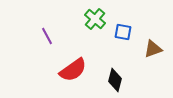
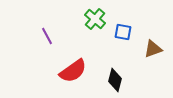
red semicircle: moved 1 px down
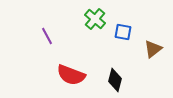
brown triangle: rotated 18 degrees counterclockwise
red semicircle: moved 2 px left, 4 px down; rotated 56 degrees clockwise
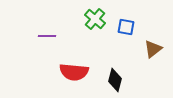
blue square: moved 3 px right, 5 px up
purple line: rotated 60 degrees counterclockwise
red semicircle: moved 3 px right, 3 px up; rotated 16 degrees counterclockwise
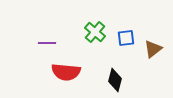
green cross: moved 13 px down
blue square: moved 11 px down; rotated 18 degrees counterclockwise
purple line: moved 7 px down
red semicircle: moved 8 px left
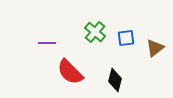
brown triangle: moved 2 px right, 1 px up
red semicircle: moved 4 px right; rotated 40 degrees clockwise
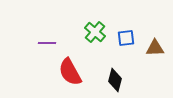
brown triangle: rotated 36 degrees clockwise
red semicircle: rotated 16 degrees clockwise
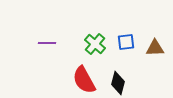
green cross: moved 12 px down
blue square: moved 4 px down
red semicircle: moved 14 px right, 8 px down
black diamond: moved 3 px right, 3 px down
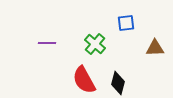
blue square: moved 19 px up
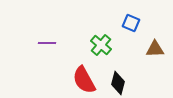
blue square: moved 5 px right; rotated 30 degrees clockwise
green cross: moved 6 px right, 1 px down
brown triangle: moved 1 px down
